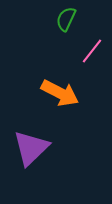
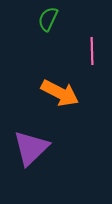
green semicircle: moved 18 px left
pink line: rotated 40 degrees counterclockwise
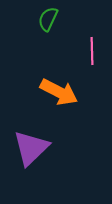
orange arrow: moved 1 px left, 1 px up
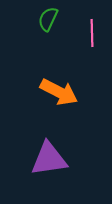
pink line: moved 18 px up
purple triangle: moved 18 px right, 11 px down; rotated 36 degrees clockwise
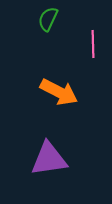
pink line: moved 1 px right, 11 px down
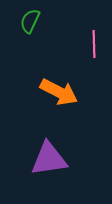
green semicircle: moved 18 px left, 2 px down
pink line: moved 1 px right
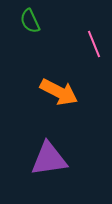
green semicircle: rotated 50 degrees counterclockwise
pink line: rotated 20 degrees counterclockwise
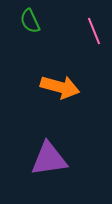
pink line: moved 13 px up
orange arrow: moved 1 px right, 5 px up; rotated 12 degrees counterclockwise
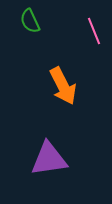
orange arrow: moved 3 px right, 1 px up; rotated 48 degrees clockwise
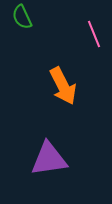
green semicircle: moved 8 px left, 4 px up
pink line: moved 3 px down
